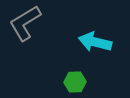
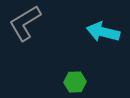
cyan arrow: moved 8 px right, 10 px up
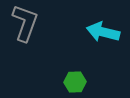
gray L-shape: rotated 141 degrees clockwise
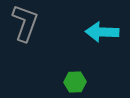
cyan arrow: moved 1 px left; rotated 12 degrees counterclockwise
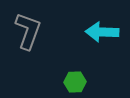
gray L-shape: moved 3 px right, 8 px down
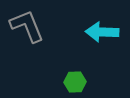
gray L-shape: moved 1 px left, 5 px up; rotated 42 degrees counterclockwise
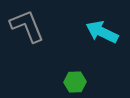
cyan arrow: rotated 24 degrees clockwise
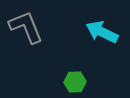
gray L-shape: moved 1 px left, 1 px down
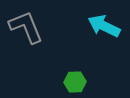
cyan arrow: moved 2 px right, 6 px up
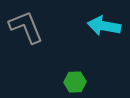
cyan arrow: rotated 16 degrees counterclockwise
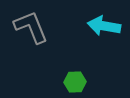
gray L-shape: moved 5 px right
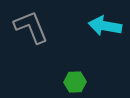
cyan arrow: moved 1 px right
